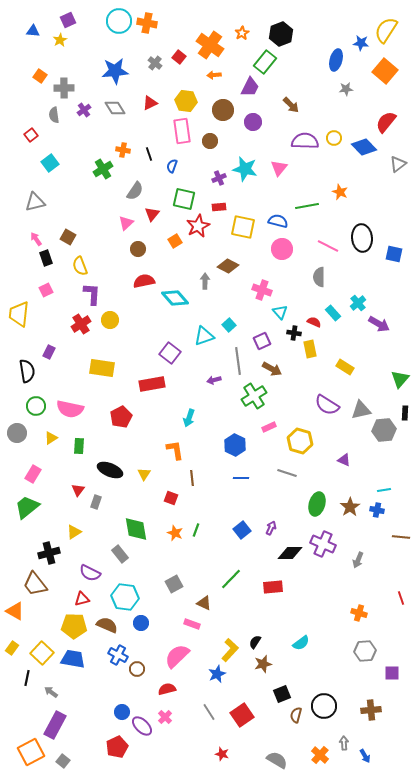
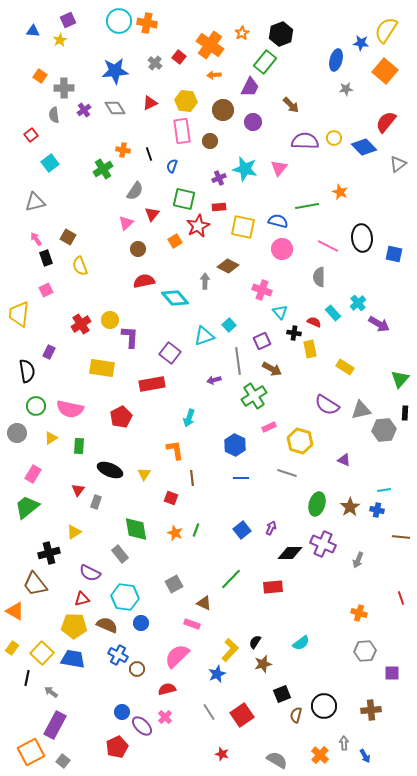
purple L-shape at (92, 294): moved 38 px right, 43 px down
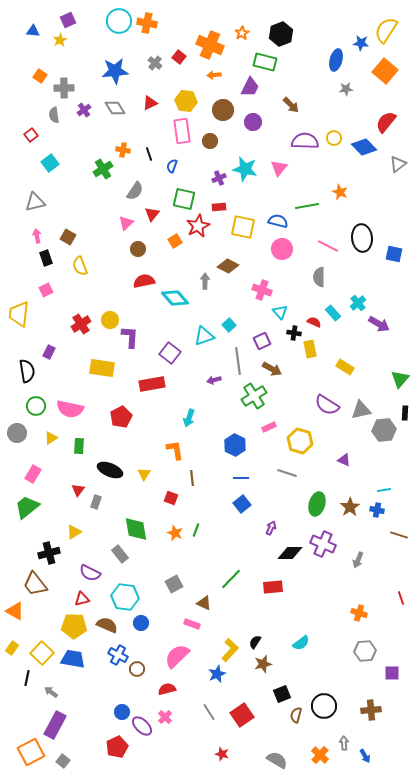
orange cross at (210, 45): rotated 12 degrees counterclockwise
green rectangle at (265, 62): rotated 65 degrees clockwise
pink arrow at (36, 239): moved 1 px right, 3 px up; rotated 24 degrees clockwise
blue square at (242, 530): moved 26 px up
brown line at (401, 537): moved 2 px left, 2 px up; rotated 12 degrees clockwise
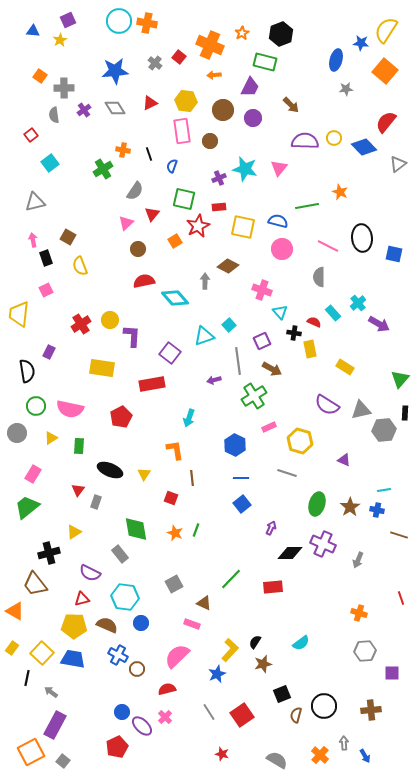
purple circle at (253, 122): moved 4 px up
pink arrow at (37, 236): moved 4 px left, 4 px down
purple L-shape at (130, 337): moved 2 px right, 1 px up
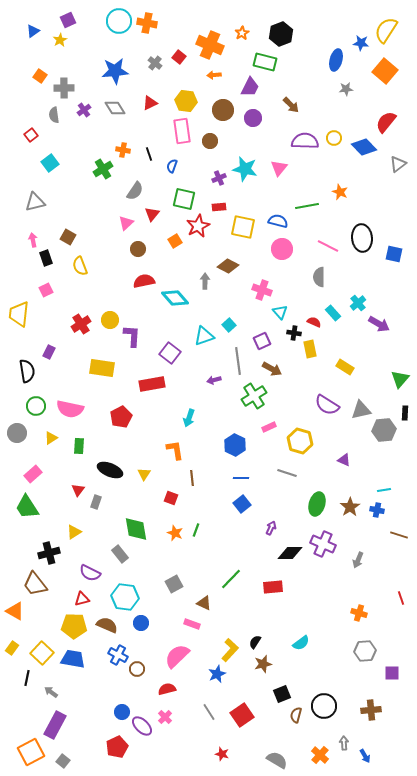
blue triangle at (33, 31): rotated 40 degrees counterclockwise
pink rectangle at (33, 474): rotated 18 degrees clockwise
green trapezoid at (27, 507): rotated 84 degrees counterclockwise
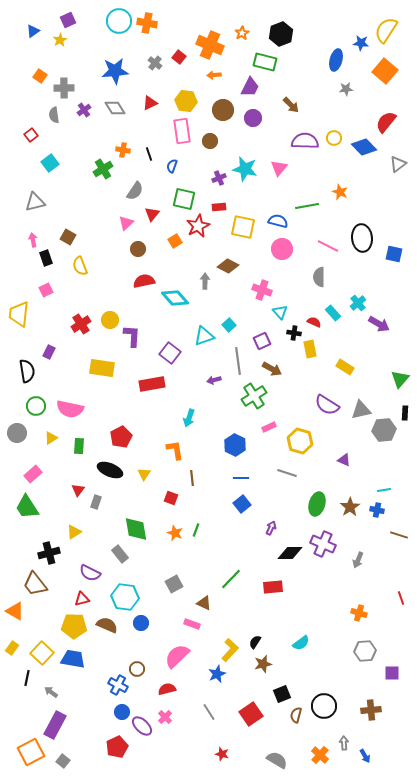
red pentagon at (121, 417): moved 20 px down
blue cross at (118, 655): moved 30 px down
red square at (242, 715): moved 9 px right, 1 px up
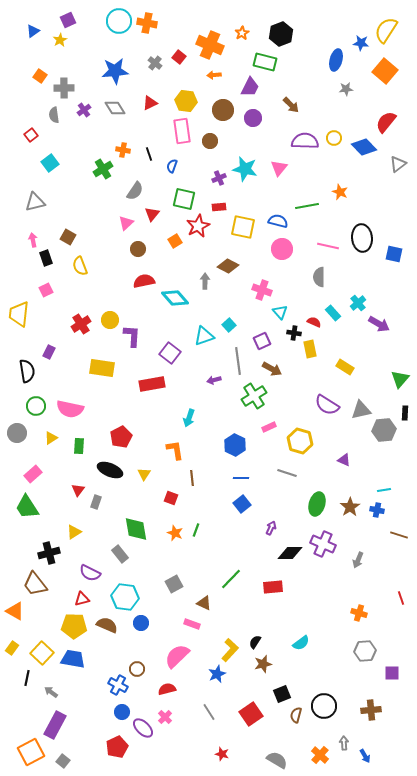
pink line at (328, 246): rotated 15 degrees counterclockwise
purple ellipse at (142, 726): moved 1 px right, 2 px down
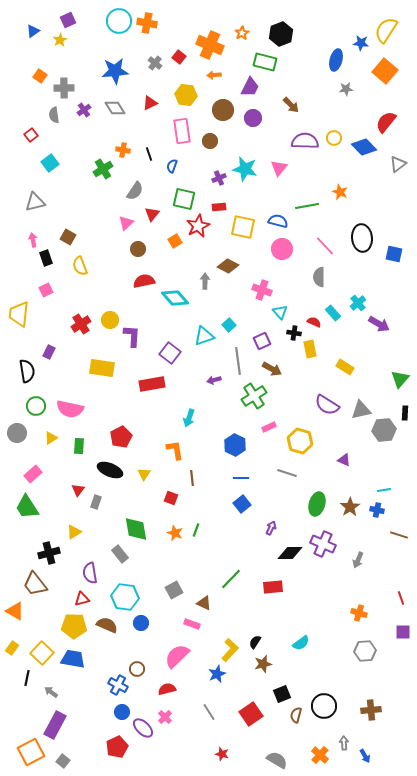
yellow hexagon at (186, 101): moved 6 px up
pink line at (328, 246): moved 3 px left; rotated 35 degrees clockwise
purple semicircle at (90, 573): rotated 55 degrees clockwise
gray square at (174, 584): moved 6 px down
purple square at (392, 673): moved 11 px right, 41 px up
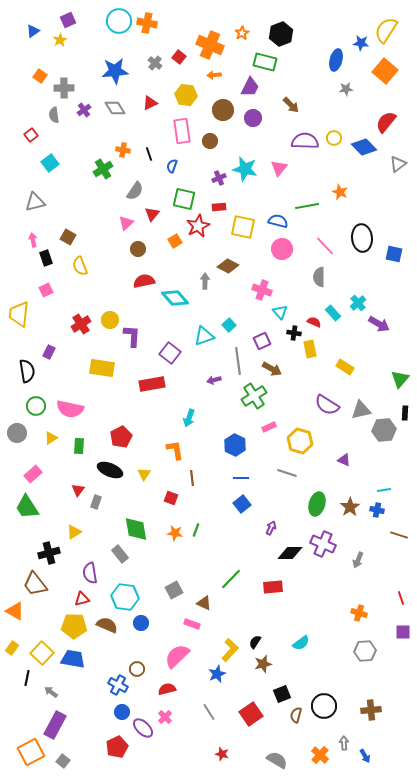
orange star at (175, 533): rotated 14 degrees counterclockwise
